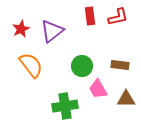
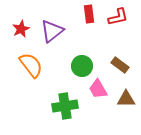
red rectangle: moved 1 px left, 2 px up
brown rectangle: rotated 30 degrees clockwise
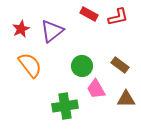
red rectangle: rotated 54 degrees counterclockwise
orange semicircle: moved 1 px left
pink trapezoid: moved 2 px left
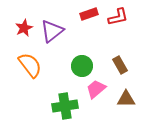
red rectangle: rotated 48 degrees counterclockwise
red star: moved 3 px right, 1 px up
brown rectangle: rotated 24 degrees clockwise
pink trapezoid: rotated 80 degrees clockwise
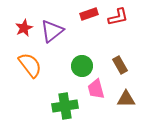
pink trapezoid: rotated 65 degrees counterclockwise
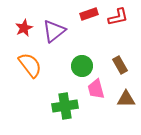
purple triangle: moved 2 px right
